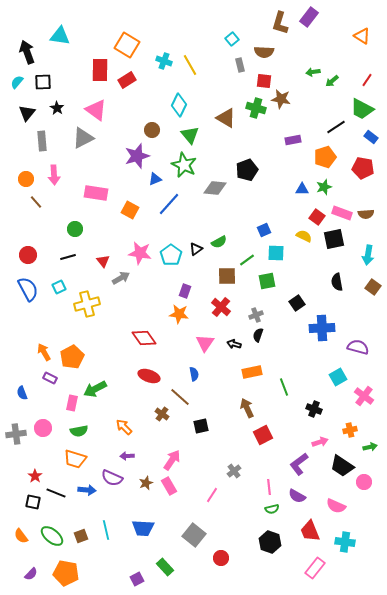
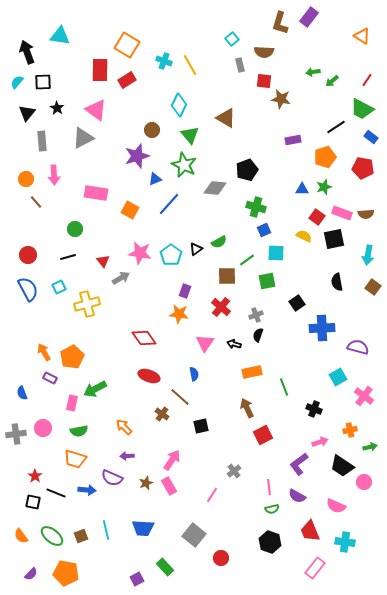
green cross at (256, 108): moved 99 px down
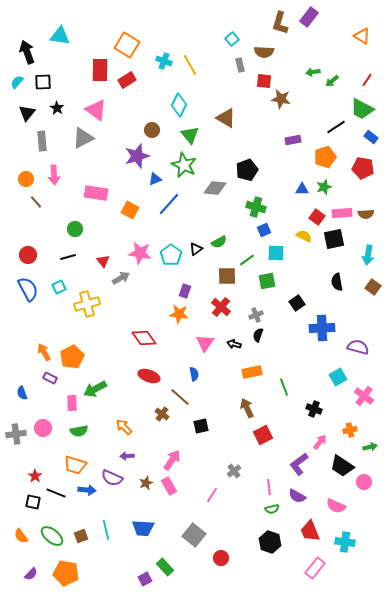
pink rectangle at (342, 213): rotated 24 degrees counterclockwise
pink rectangle at (72, 403): rotated 14 degrees counterclockwise
pink arrow at (320, 442): rotated 35 degrees counterclockwise
orange trapezoid at (75, 459): moved 6 px down
purple square at (137, 579): moved 8 px right
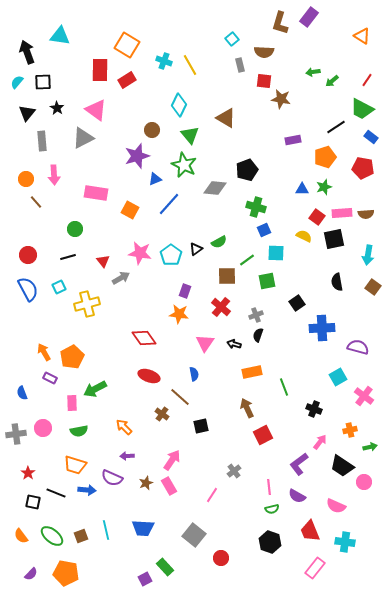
red star at (35, 476): moved 7 px left, 3 px up
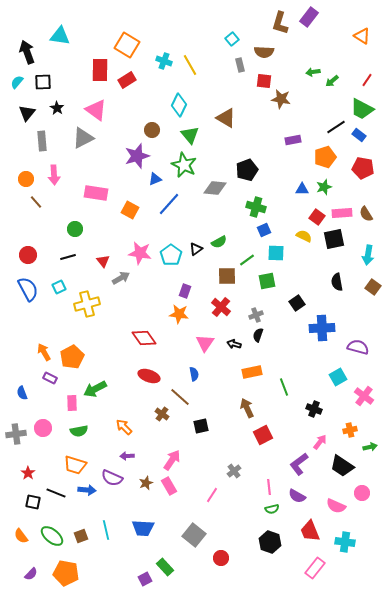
blue rectangle at (371, 137): moved 12 px left, 2 px up
brown semicircle at (366, 214): rotated 63 degrees clockwise
pink circle at (364, 482): moved 2 px left, 11 px down
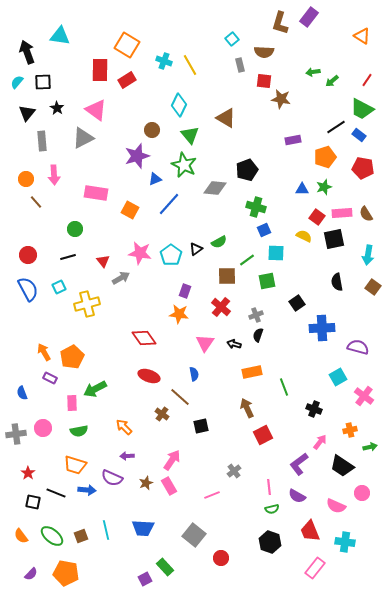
pink line at (212, 495): rotated 35 degrees clockwise
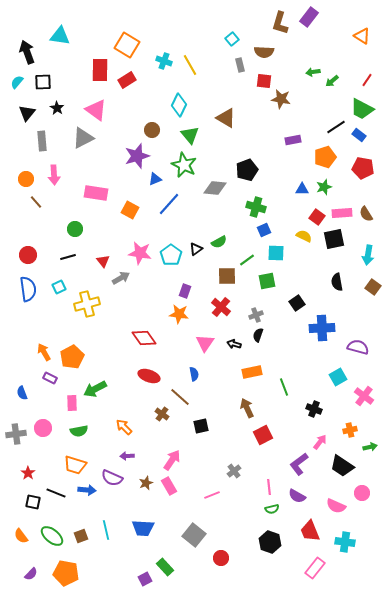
blue semicircle at (28, 289): rotated 20 degrees clockwise
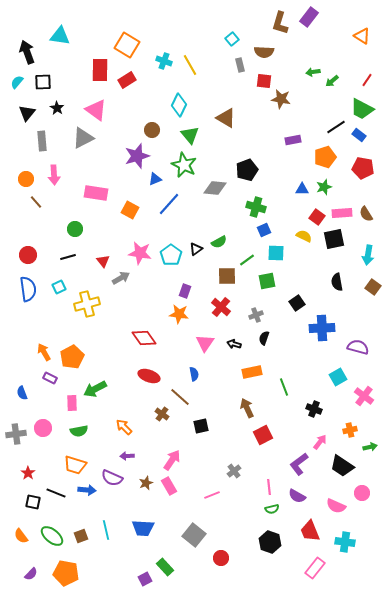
black semicircle at (258, 335): moved 6 px right, 3 px down
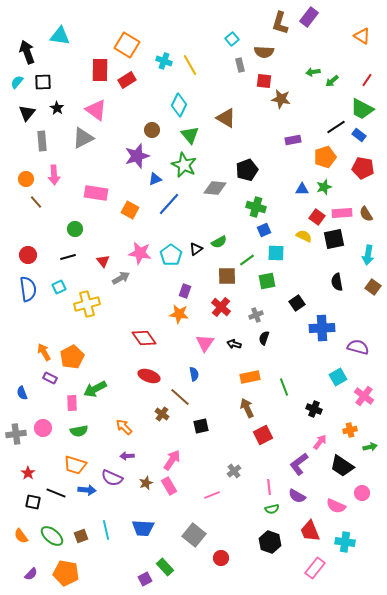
orange rectangle at (252, 372): moved 2 px left, 5 px down
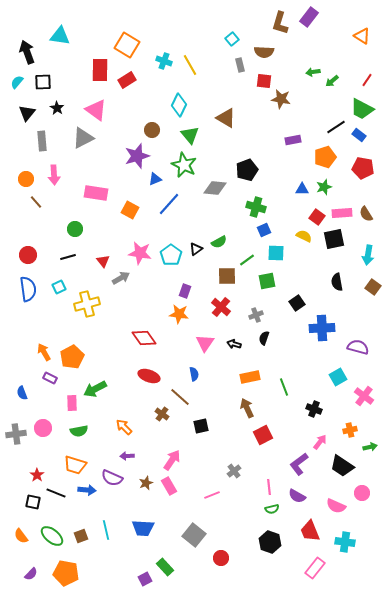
red star at (28, 473): moved 9 px right, 2 px down
